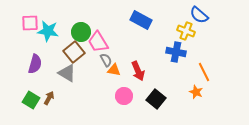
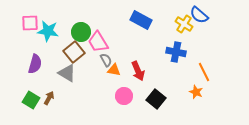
yellow cross: moved 2 px left, 7 px up; rotated 12 degrees clockwise
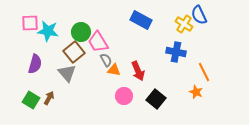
blue semicircle: rotated 24 degrees clockwise
gray triangle: rotated 18 degrees clockwise
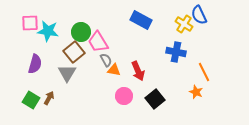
gray triangle: rotated 12 degrees clockwise
black square: moved 1 px left; rotated 12 degrees clockwise
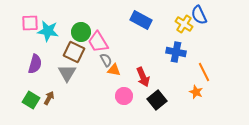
brown square: rotated 25 degrees counterclockwise
red arrow: moved 5 px right, 6 px down
black square: moved 2 px right, 1 px down
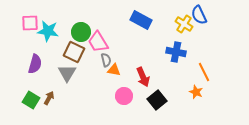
gray semicircle: rotated 16 degrees clockwise
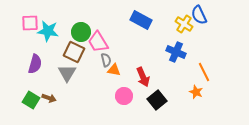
blue cross: rotated 12 degrees clockwise
brown arrow: rotated 80 degrees clockwise
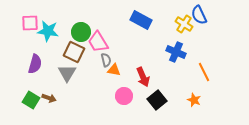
orange star: moved 2 px left, 8 px down
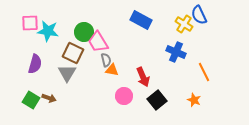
green circle: moved 3 px right
brown square: moved 1 px left, 1 px down
orange triangle: moved 2 px left
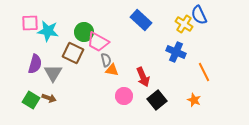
blue rectangle: rotated 15 degrees clockwise
pink trapezoid: rotated 30 degrees counterclockwise
gray triangle: moved 14 px left
